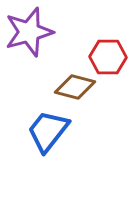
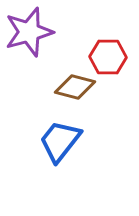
blue trapezoid: moved 12 px right, 10 px down
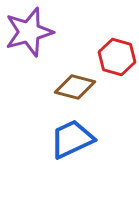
red hexagon: moved 9 px right; rotated 15 degrees clockwise
blue trapezoid: moved 12 px right, 2 px up; rotated 27 degrees clockwise
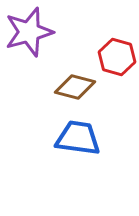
blue trapezoid: moved 6 px right, 1 px up; rotated 33 degrees clockwise
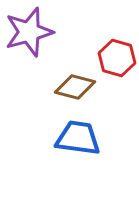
red hexagon: moved 1 px down
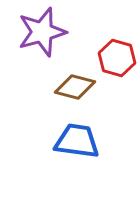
purple star: moved 13 px right
blue trapezoid: moved 1 px left, 3 px down
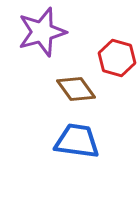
brown diamond: moved 1 px right, 2 px down; rotated 39 degrees clockwise
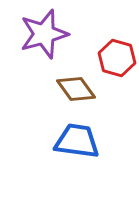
purple star: moved 2 px right, 2 px down
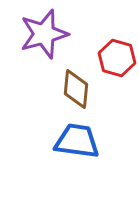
brown diamond: rotated 42 degrees clockwise
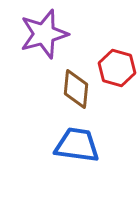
red hexagon: moved 10 px down
blue trapezoid: moved 4 px down
